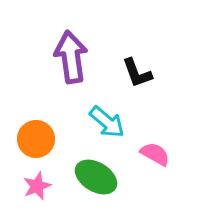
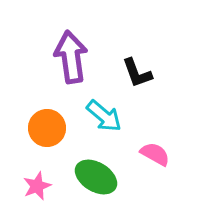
cyan arrow: moved 3 px left, 6 px up
orange circle: moved 11 px right, 11 px up
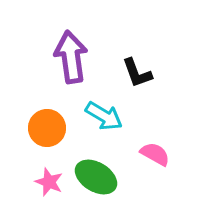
cyan arrow: rotated 9 degrees counterclockwise
pink star: moved 12 px right, 4 px up; rotated 28 degrees counterclockwise
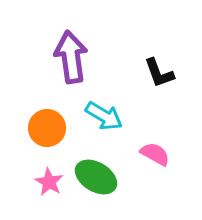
black L-shape: moved 22 px right
pink star: rotated 8 degrees clockwise
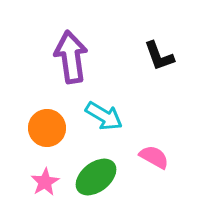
black L-shape: moved 17 px up
pink semicircle: moved 1 px left, 3 px down
green ellipse: rotated 69 degrees counterclockwise
pink star: moved 4 px left; rotated 12 degrees clockwise
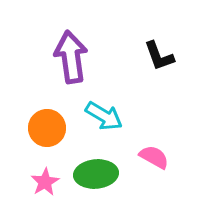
green ellipse: moved 3 px up; rotated 33 degrees clockwise
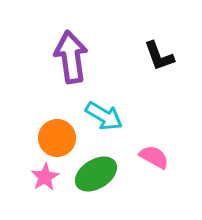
orange circle: moved 10 px right, 10 px down
green ellipse: rotated 27 degrees counterclockwise
pink star: moved 5 px up
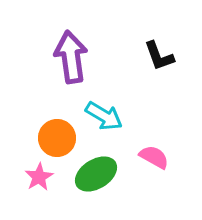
pink star: moved 6 px left
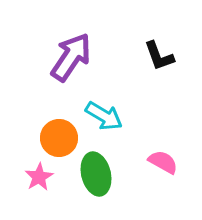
purple arrow: rotated 42 degrees clockwise
orange circle: moved 2 px right
pink semicircle: moved 9 px right, 5 px down
green ellipse: rotated 72 degrees counterclockwise
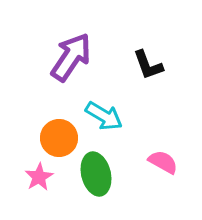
black L-shape: moved 11 px left, 9 px down
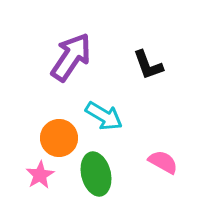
pink star: moved 1 px right, 2 px up
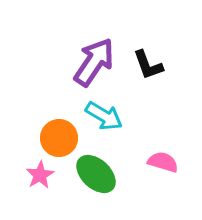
purple arrow: moved 23 px right, 5 px down
pink semicircle: rotated 12 degrees counterclockwise
green ellipse: rotated 33 degrees counterclockwise
